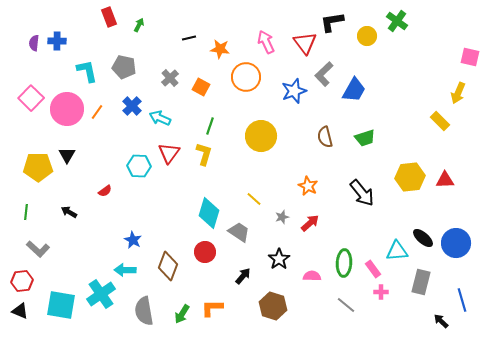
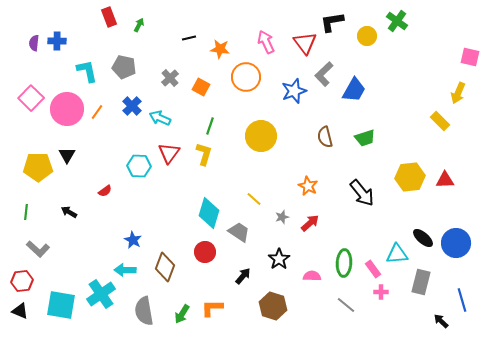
cyan triangle at (397, 251): moved 3 px down
brown diamond at (168, 266): moved 3 px left, 1 px down
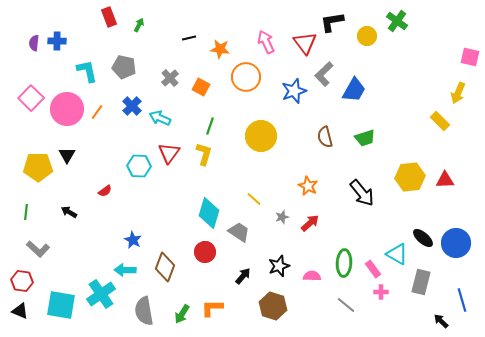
cyan triangle at (397, 254): rotated 35 degrees clockwise
black star at (279, 259): moved 7 px down; rotated 15 degrees clockwise
red hexagon at (22, 281): rotated 15 degrees clockwise
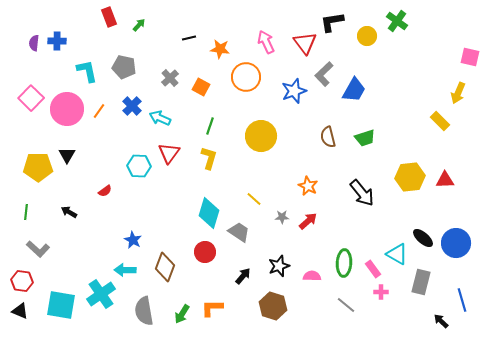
green arrow at (139, 25): rotated 16 degrees clockwise
orange line at (97, 112): moved 2 px right, 1 px up
brown semicircle at (325, 137): moved 3 px right
yellow L-shape at (204, 154): moved 5 px right, 4 px down
gray star at (282, 217): rotated 16 degrees clockwise
red arrow at (310, 223): moved 2 px left, 2 px up
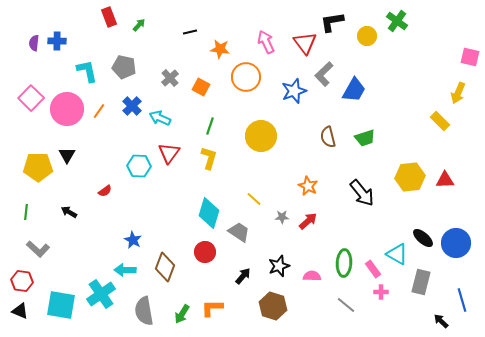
black line at (189, 38): moved 1 px right, 6 px up
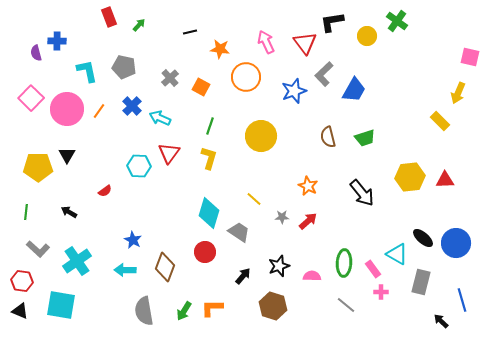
purple semicircle at (34, 43): moved 2 px right, 10 px down; rotated 21 degrees counterclockwise
cyan cross at (101, 294): moved 24 px left, 33 px up
green arrow at (182, 314): moved 2 px right, 3 px up
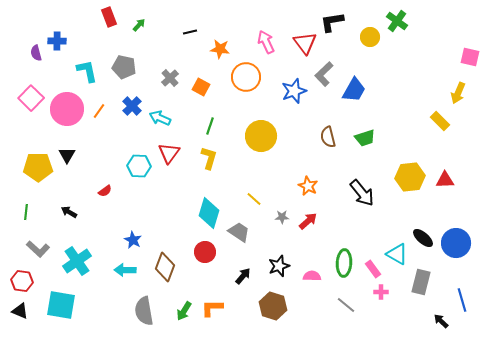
yellow circle at (367, 36): moved 3 px right, 1 px down
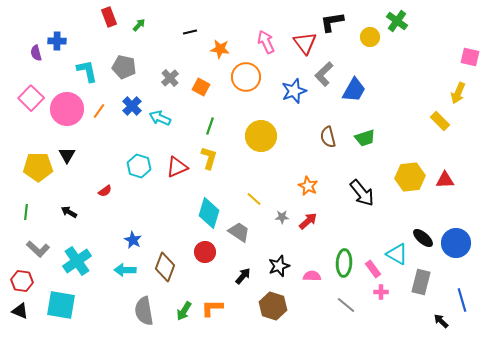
red triangle at (169, 153): moved 8 px right, 14 px down; rotated 30 degrees clockwise
cyan hexagon at (139, 166): rotated 15 degrees clockwise
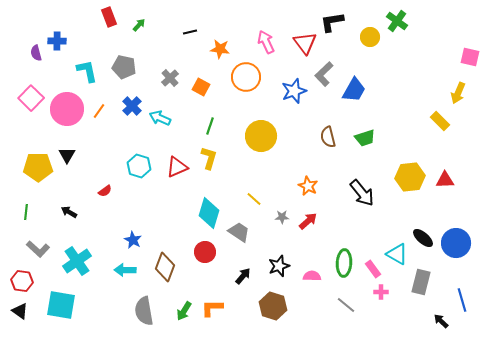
black triangle at (20, 311): rotated 12 degrees clockwise
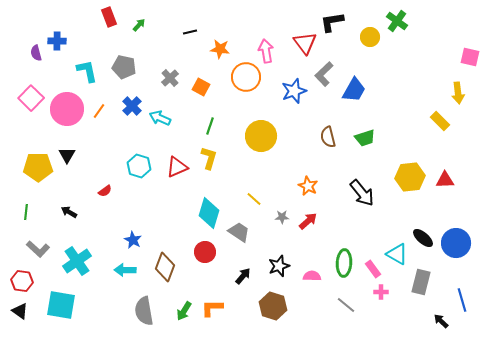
pink arrow at (266, 42): moved 9 px down; rotated 15 degrees clockwise
yellow arrow at (458, 93): rotated 30 degrees counterclockwise
